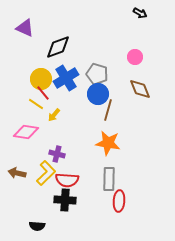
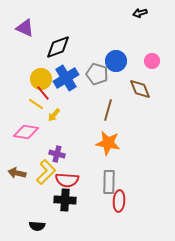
black arrow: rotated 136 degrees clockwise
pink circle: moved 17 px right, 4 px down
blue circle: moved 18 px right, 33 px up
yellow L-shape: moved 1 px up
gray rectangle: moved 3 px down
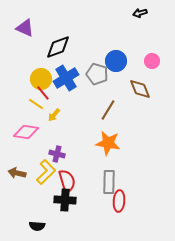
brown line: rotated 15 degrees clockwise
red semicircle: moved 1 px down; rotated 110 degrees counterclockwise
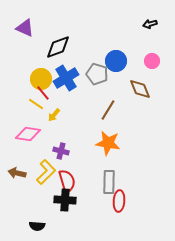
black arrow: moved 10 px right, 11 px down
pink diamond: moved 2 px right, 2 px down
purple cross: moved 4 px right, 3 px up
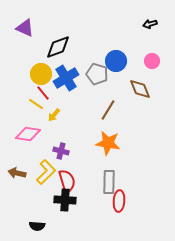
yellow circle: moved 5 px up
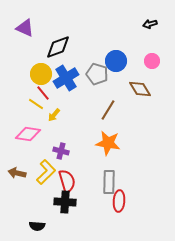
brown diamond: rotated 10 degrees counterclockwise
black cross: moved 2 px down
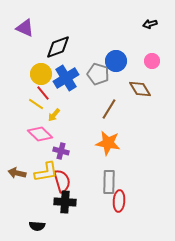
gray pentagon: moved 1 px right
brown line: moved 1 px right, 1 px up
pink diamond: moved 12 px right; rotated 35 degrees clockwise
yellow L-shape: rotated 35 degrees clockwise
red semicircle: moved 5 px left
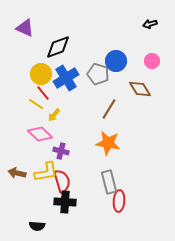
gray rectangle: rotated 15 degrees counterclockwise
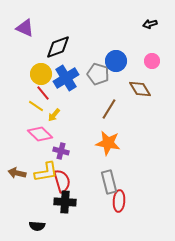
yellow line: moved 2 px down
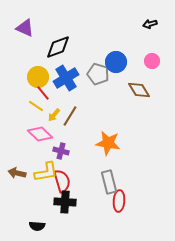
blue circle: moved 1 px down
yellow circle: moved 3 px left, 3 px down
brown diamond: moved 1 px left, 1 px down
brown line: moved 39 px left, 7 px down
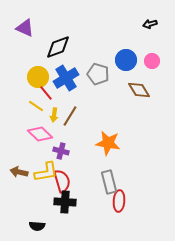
blue circle: moved 10 px right, 2 px up
red line: moved 3 px right
yellow arrow: rotated 32 degrees counterclockwise
brown arrow: moved 2 px right, 1 px up
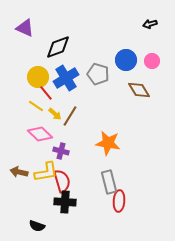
yellow arrow: moved 1 px right, 1 px up; rotated 56 degrees counterclockwise
black semicircle: rotated 14 degrees clockwise
